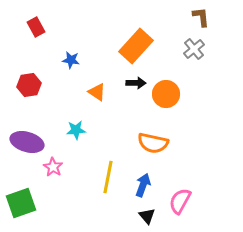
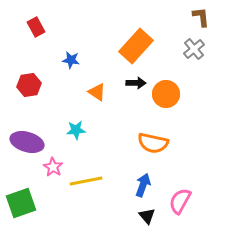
yellow line: moved 22 px left, 4 px down; rotated 68 degrees clockwise
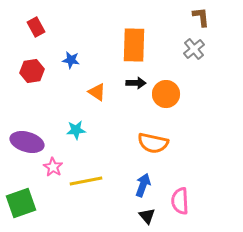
orange rectangle: moved 2 px left, 1 px up; rotated 40 degrees counterclockwise
red hexagon: moved 3 px right, 14 px up
pink semicircle: rotated 32 degrees counterclockwise
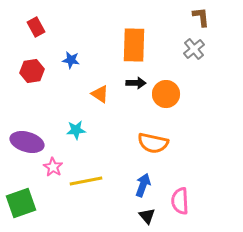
orange triangle: moved 3 px right, 2 px down
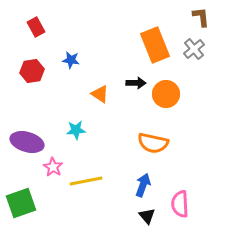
orange rectangle: moved 21 px right; rotated 24 degrees counterclockwise
pink semicircle: moved 3 px down
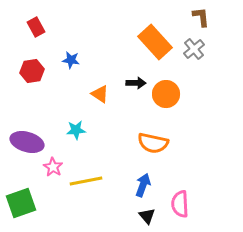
orange rectangle: moved 3 px up; rotated 20 degrees counterclockwise
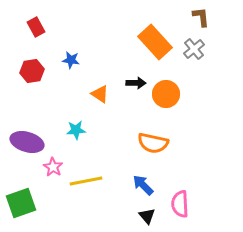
blue arrow: rotated 65 degrees counterclockwise
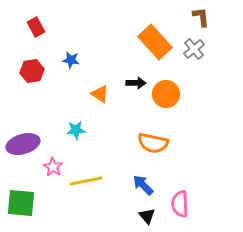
purple ellipse: moved 4 px left, 2 px down; rotated 32 degrees counterclockwise
green square: rotated 24 degrees clockwise
